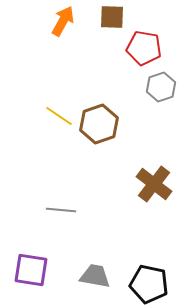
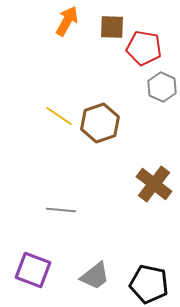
brown square: moved 10 px down
orange arrow: moved 4 px right
gray hexagon: moved 1 px right; rotated 16 degrees counterclockwise
brown hexagon: moved 1 px right, 1 px up
purple square: moved 2 px right; rotated 12 degrees clockwise
gray trapezoid: rotated 132 degrees clockwise
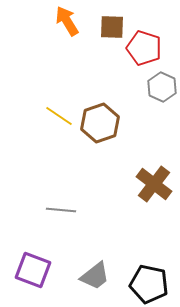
orange arrow: rotated 60 degrees counterclockwise
red pentagon: rotated 8 degrees clockwise
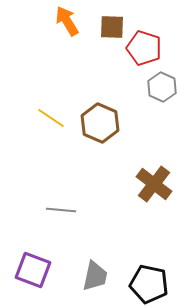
yellow line: moved 8 px left, 2 px down
brown hexagon: rotated 18 degrees counterclockwise
gray trapezoid: rotated 40 degrees counterclockwise
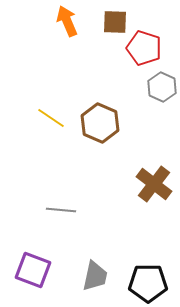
orange arrow: rotated 8 degrees clockwise
brown square: moved 3 px right, 5 px up
black pentagon: moved 1 px left, 1 px up; rotated 12 degrees counterclockwise
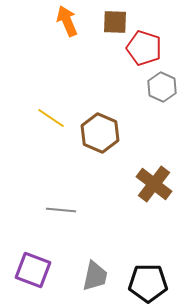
brown hexagon: moved 10 px down
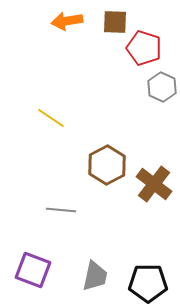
orange arrow: rotated 76 degrees counterclockwise
brown hexagon: moved 7 px right, 32 px down; rotated 9 degrees clockwise
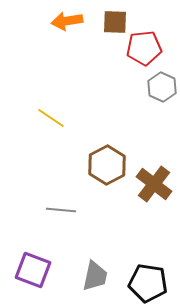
red pentagon: rotated 24 degrees counterclockwise
black pentagon: rotated 9 degrees clockwise
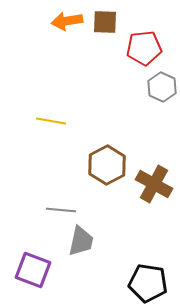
brown square: moved 10 px left
yellow line: moved 3 px down; rotated 24 degrees counterclockwise
brown cross: rotated 9 degrees counterclockwise
gray trapezoid: moved 14 px left, 35 px up
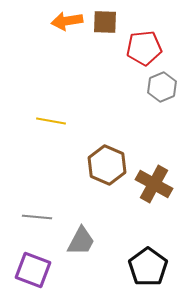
gray hexagon: rotated 12 degrees clockwise
brown hexagon: rotated 9 degrees counterclockwise
gray line: moved 24 px left, 7 px down
gray trapezoid: rotated 16 degrees clockwise
black pentagon: moved 16 px up; rotated 27 degrees clockwise
